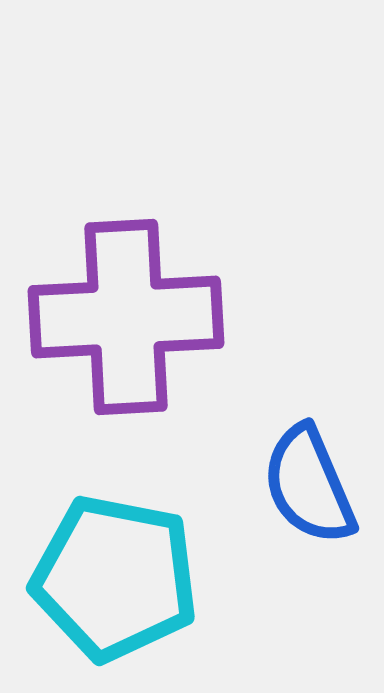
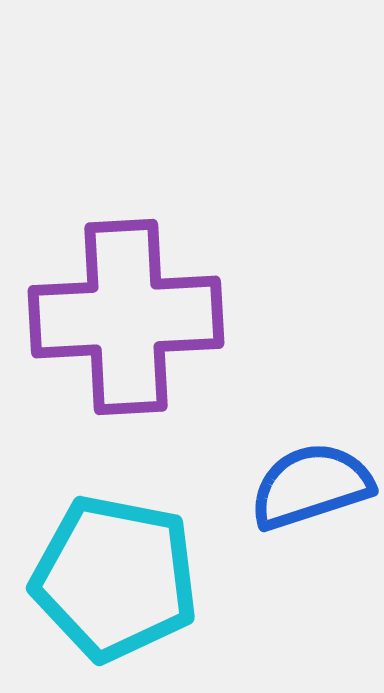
blue semicircle: moved 2 px right, 1 px down; rotated 95 degrees clockwise
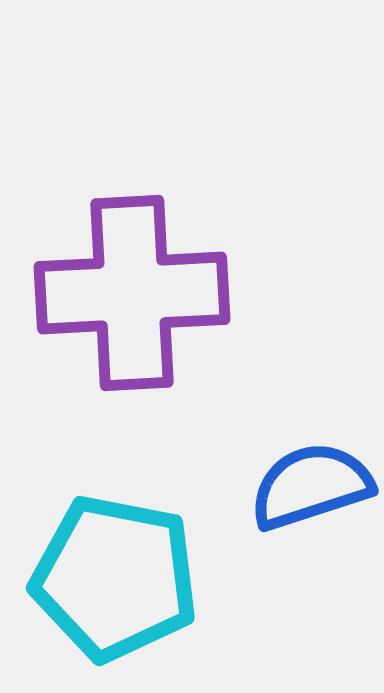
purple cross: moved 6 px right, 24 px up
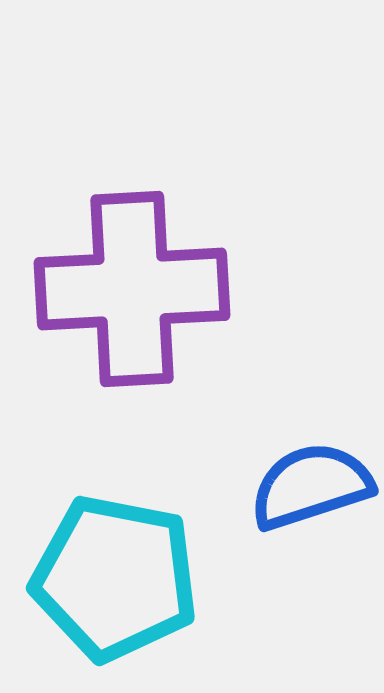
purple cross: moved 4 px up
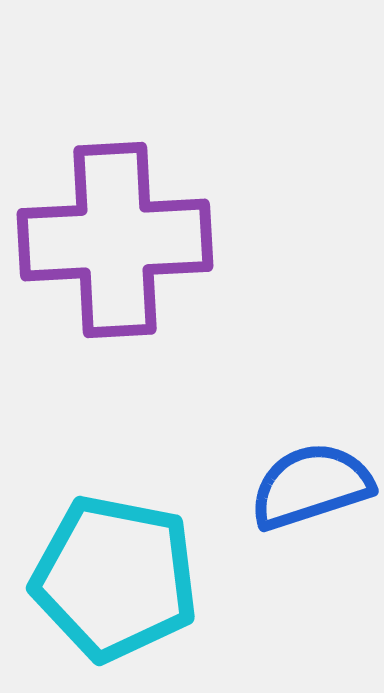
purple cross: moved 17 px left, 49 px up
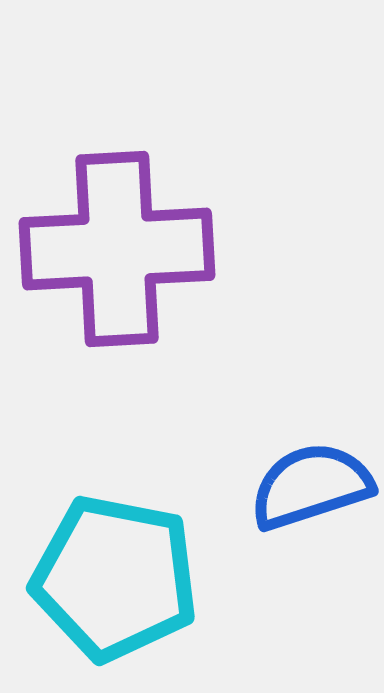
purple cross: moved 2 px right, 9 px down
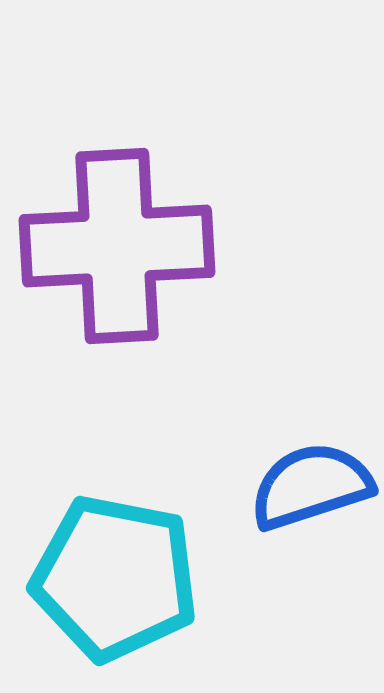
purple cross: moved 3 px up
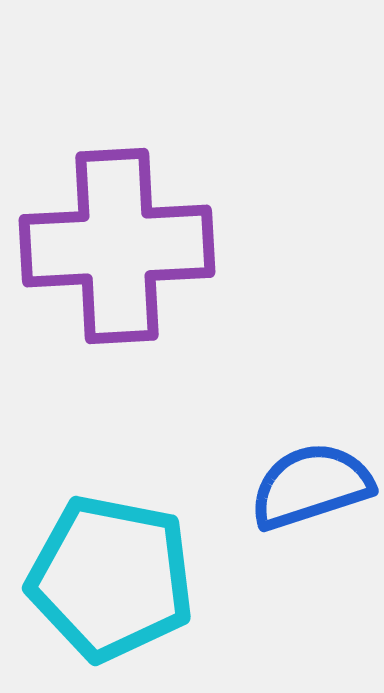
cyan pentagon: moved 4 px left
